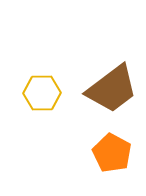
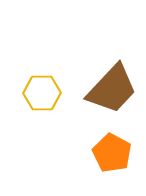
brown trapezoid: rotated 10 degrees counterclockwise
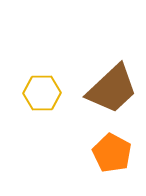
brown trapezoid: rotated 4 degrees clockwise
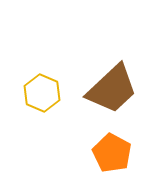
yellow hexagon: rotated 24 degrees clockwise
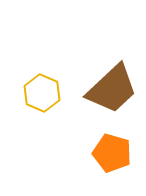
orange pentagon: rotated 12 degrees counterclockwise
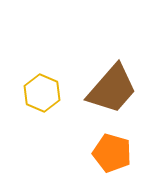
brown trapezoid: rotated 6 degrees counterclockwise
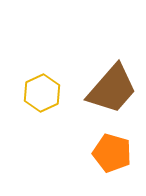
yellow hexagon: rotated 12 degrees clockwise
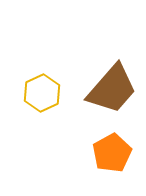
orange pentagon: rotated 27 degrees clockwise
